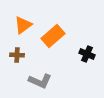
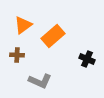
black cross: moved 5 px down
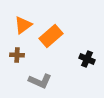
orange rectangle: moved 2 px left
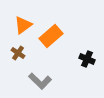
brown cross: moved 1 px right, 2 px up; rotated 32 degrees clockwise
gray L-shape: rotated 20 degrees clockwise
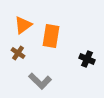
orange rectangle: rotated 40 degrees counterclockwise
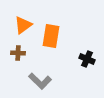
brown cross: rotated 32 degrees counterclockwise
